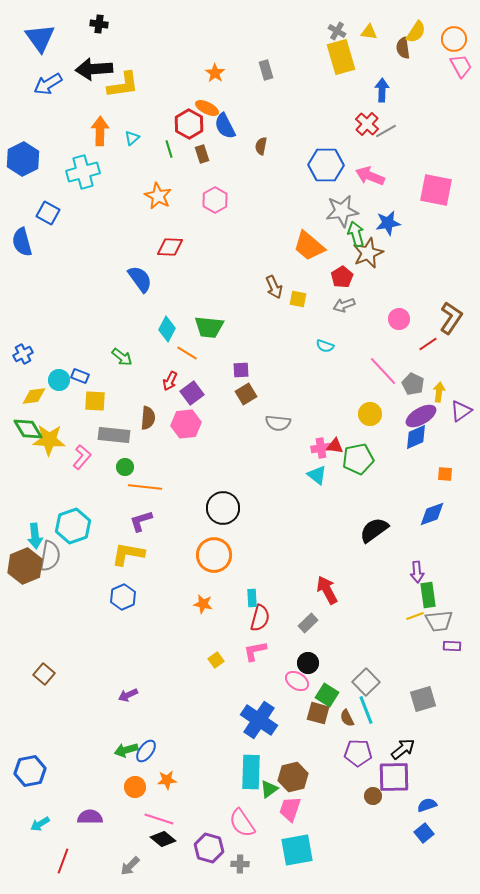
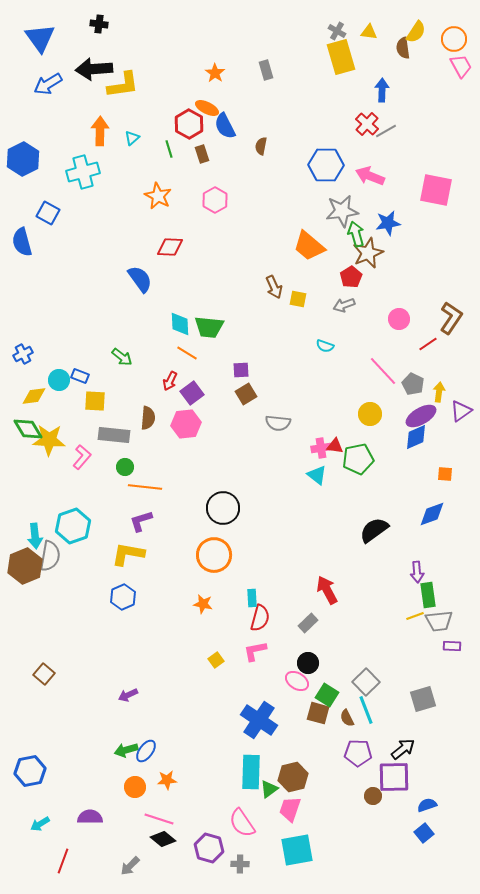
red pentagon at (342, 277): moved 9 px right
cyan diamond at (167, 329): moved 13 px right, 5 px up; rotated 30 degrees counterclockwise
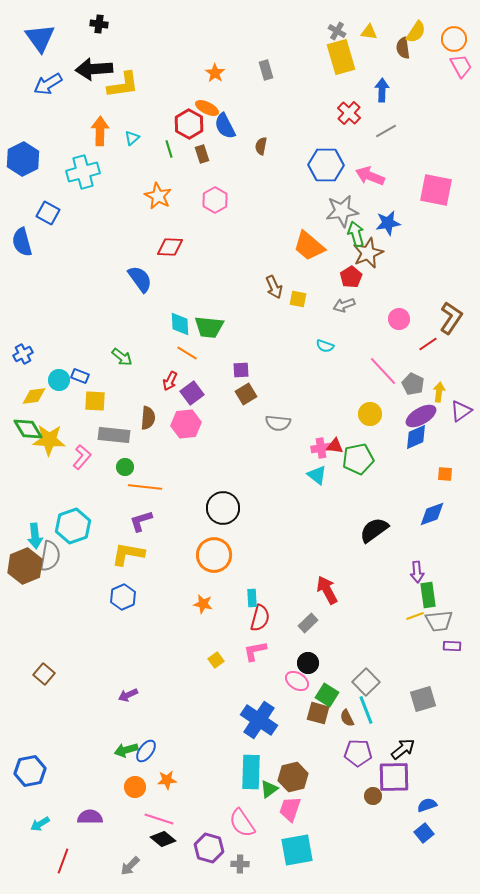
red cross at (367, 124): moved 18 px left, 11 px up
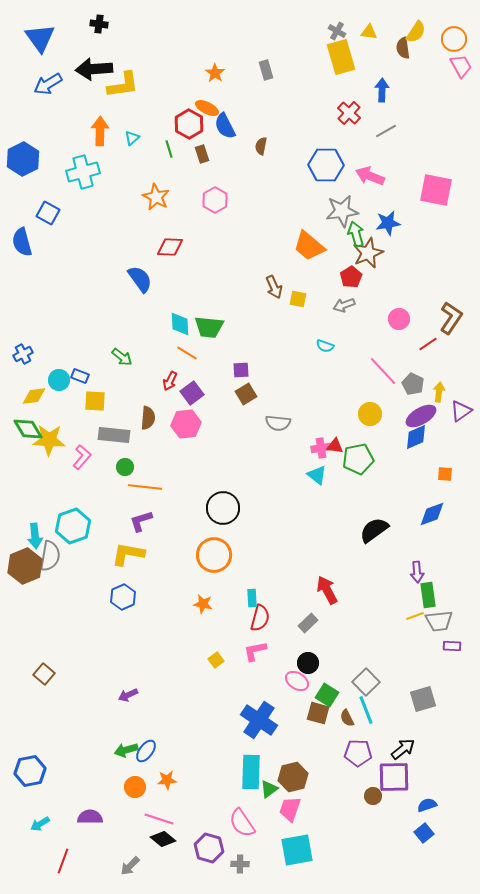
orange star at (158, 196): moved 2 px left, 1 px down
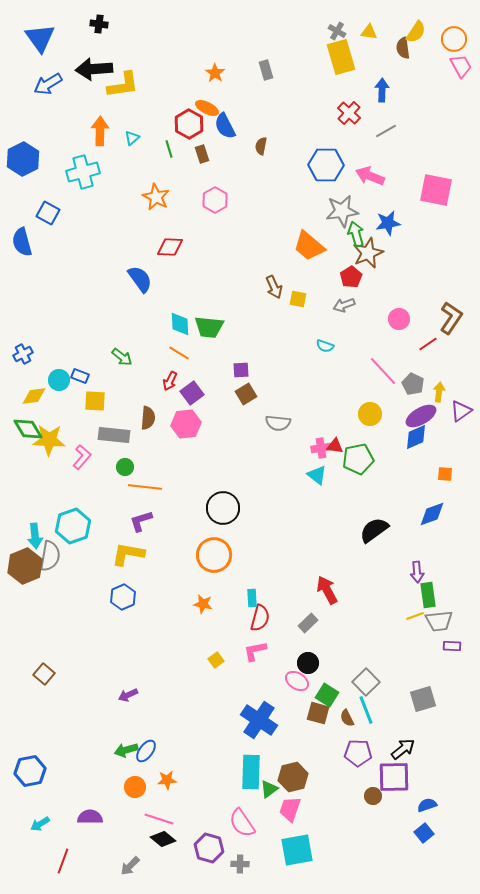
orange line at (187, 353): moved 8 px left
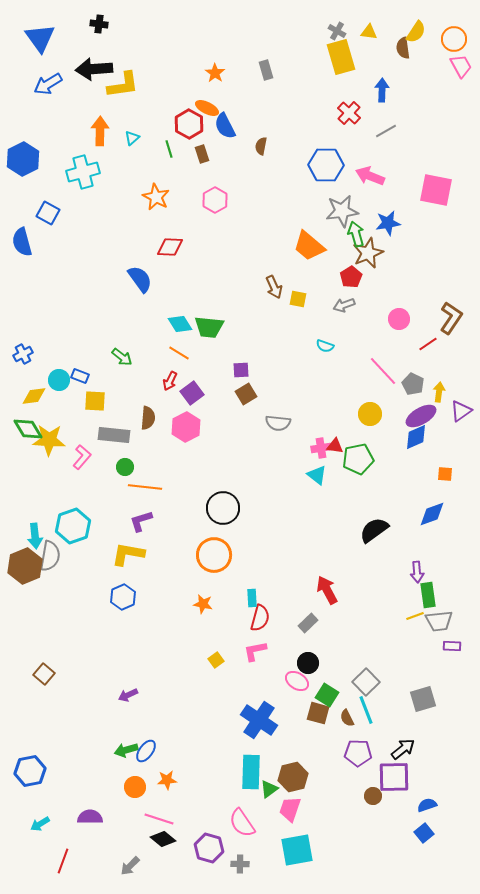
cyan diamond at (180, 324): rotated 30 degrees counterclockwise
pink hexagon at (186, 424): moved 3 px down; rotated 20 degrees counterclockwise
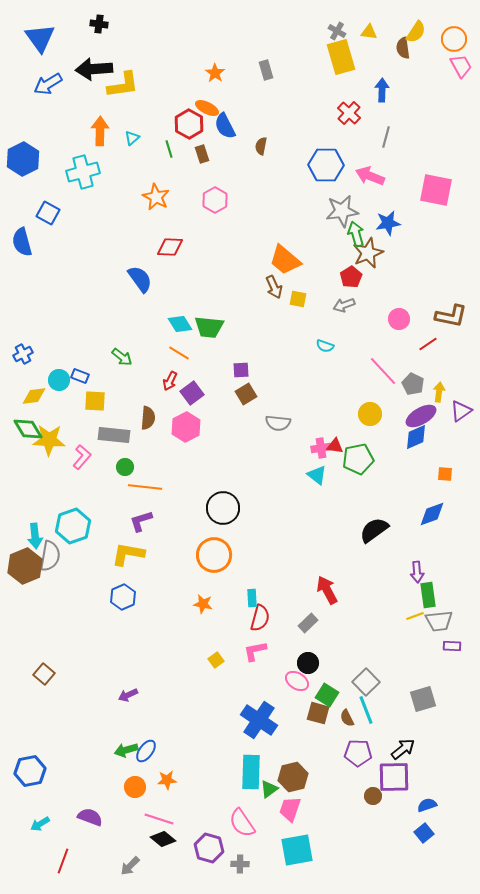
gray line at (386, 131): moved 6 px down; rotated 45 degrees counterclockwise
orange trapezoid at (309, 246): moved 24 px left, 14 px down
brown L-shape at (451, 318): moved 2 px up; rotated 68 degrees clockwise
purple semicircle at (90, 817): rotated 20 degrees clockwise
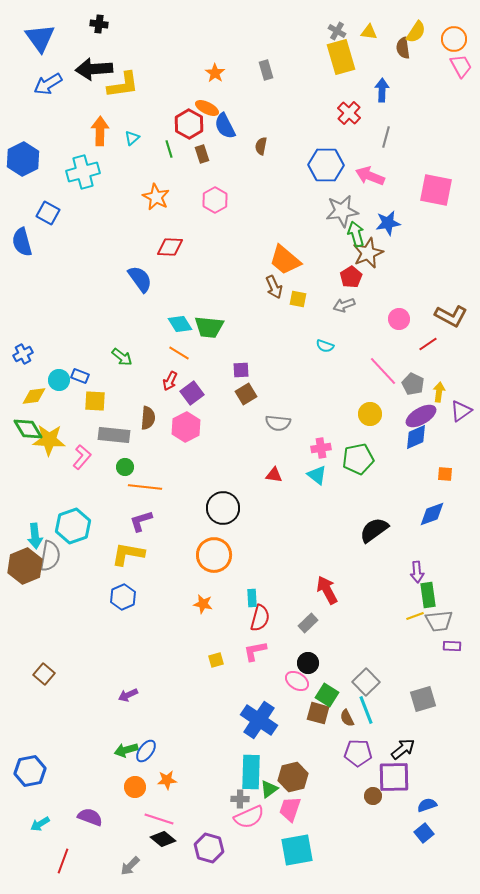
brown L-shape at (451, 316): rotated 16 degrees clockwise
red triangle at (335, 446): moved 61 px left, 29 px down
yellow square at (216, 660): rotated 21 degrees clockwise
pink semicircle at (242, 823): moved 7 px right, 6 px up; rotated 80 degrees counterclockwise
gray cross at (240, 864): moved 65 px up
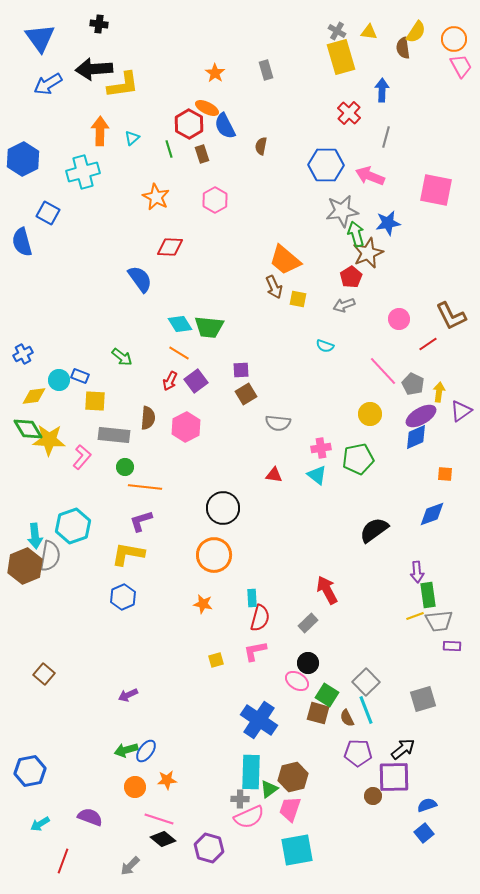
brown L-shape at (451, 316): rotated 36 degrees clockwise
purple square at (192, 393): moved 4 px right, 12 px up
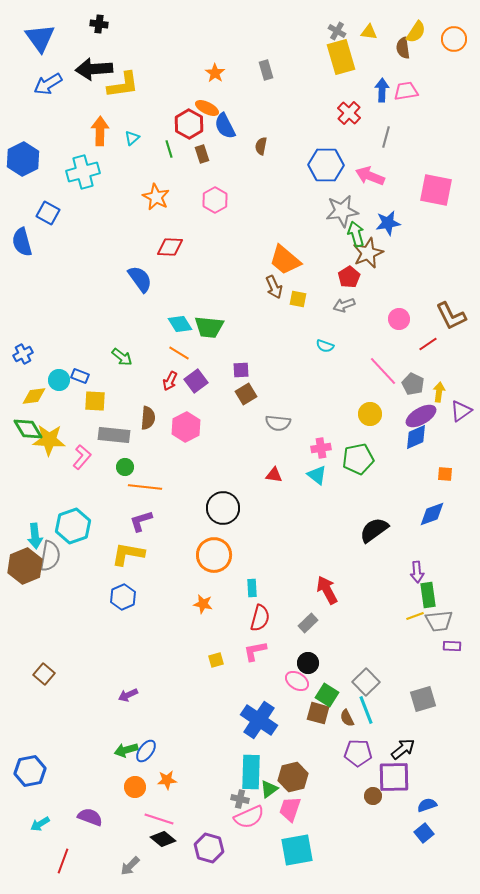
pink trapezoid at (461, 66): moved 55 px left, 25 px down; rotated 70 degrees counterclockwise
red pentagon at (351, 277): moved 2 px left
cyan rectangle at (252, 598): moved 10 px up
gray cross at (240, 799): rotated 12 degrees clockwise
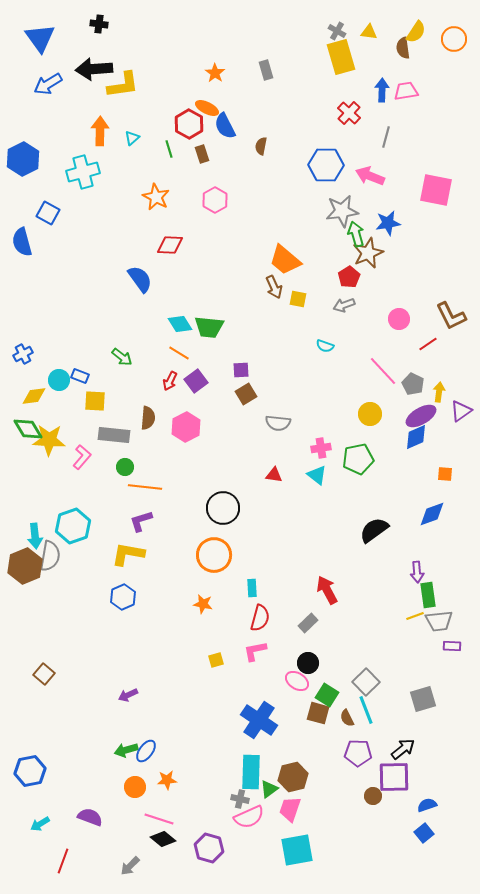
red diamond at (170, 247): moved 2 px up
